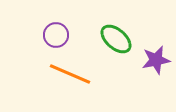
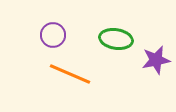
purple circle: moved 3 px left
green ellipse: rotated 32 degrees counterclockwise
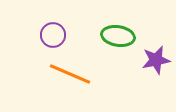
green ellipse: moved 2 px right, 3 px up
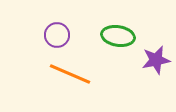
purple circle: moved 4 px right
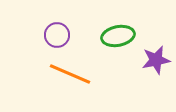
green ellipse: rotated 20 degrees counterclockwise
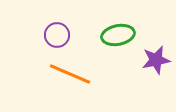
green ellipse: moved 1 px up
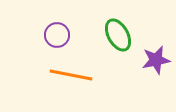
green ellipse: rotated 72 degrees clockwise
orange line: moved 1 px right, 1 px down; rotated 12 degrees counterclockwise
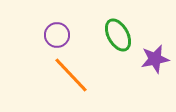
purple star: moved 1 px left, 1 px up
orange line: rotated 36 degrees clockwise
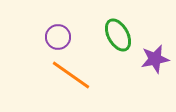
purple circle: moved 1 px right, 2 px down
orange line: rotated 12 degrees counterclockwise
